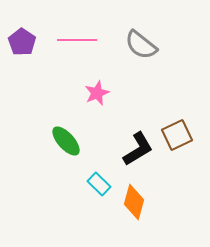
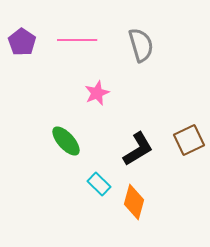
gray semicircle: rotated 144 degrees counterclockwise
brown square: moved 12 px right, 5 px down
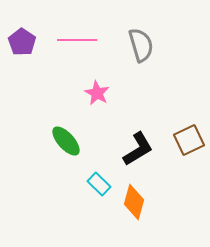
pink star: rotated 20 degrees counterclockwise
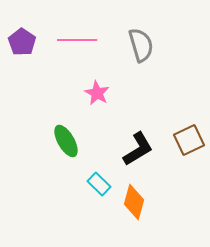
green ellipse: rotated 12 degrees clockwise
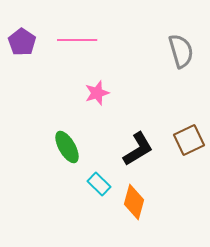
gray semicircle: moved 40 px right, 6 px down
pink star: rotated 25 degrees clockwise
green ellipse: moved 1 px right, 6 px down
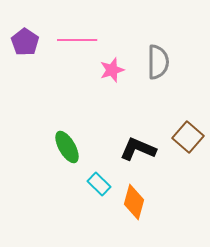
purple pentagon: moved 3 px right
gray semicircle: moved 23 px left, 11 px down; rotated 16 degrees clockwise
pink star: moved 15 px right, 23 px up
brown square: moved 1 px left, 3 px up; rotated 24 degrees counterclockwise
black L-shape: rotated 126 degrees counterclockwise
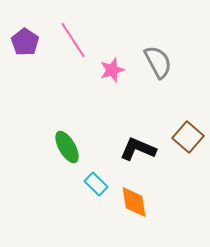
pink line: moved 4 px left; rotated 57 degrees clockwise
gray semicircle: rotated 28 degrees counterclockwise
cyan rectangle: moved 3 px left
orange diamond: rotated 24 degrees counterclockwise
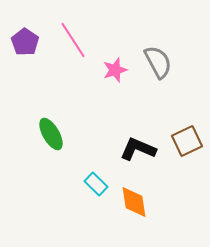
pink star: moved 3 px right
brown square: moved 1 px left, 4 px down; rotated 24 degrees clockwise
green ellipse: moved 16 px left, 13 px up
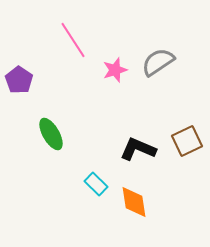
purple pentagon: moved 6 px left, 38 px down
gray semicircle: rotated 96 degrees counterclockwise
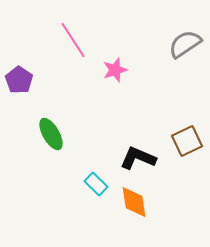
gray semicircle: moved 27 px right, 18 px up
black L-shape: moved 9 px down
